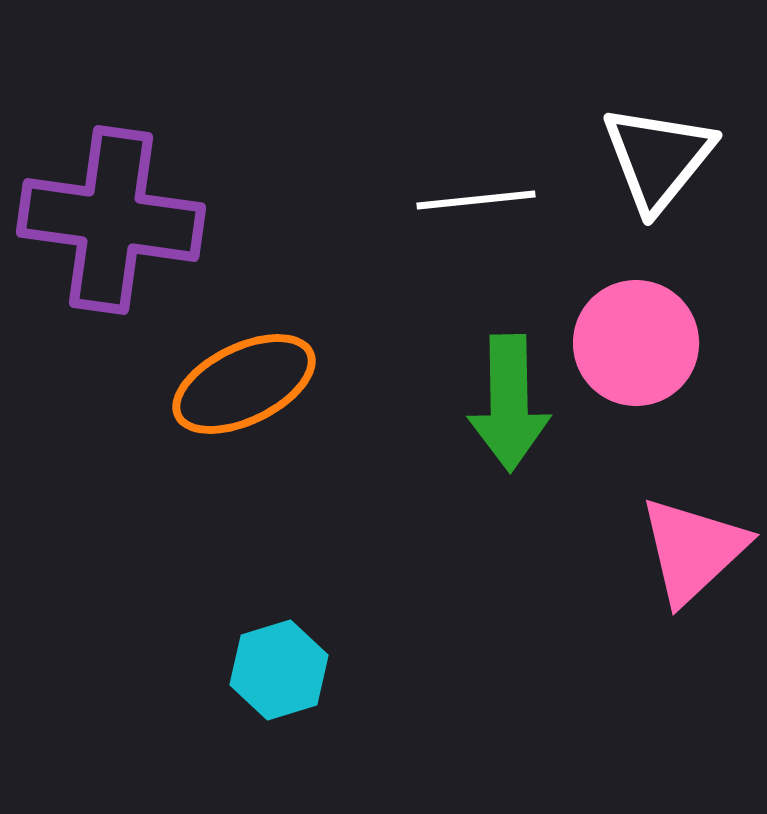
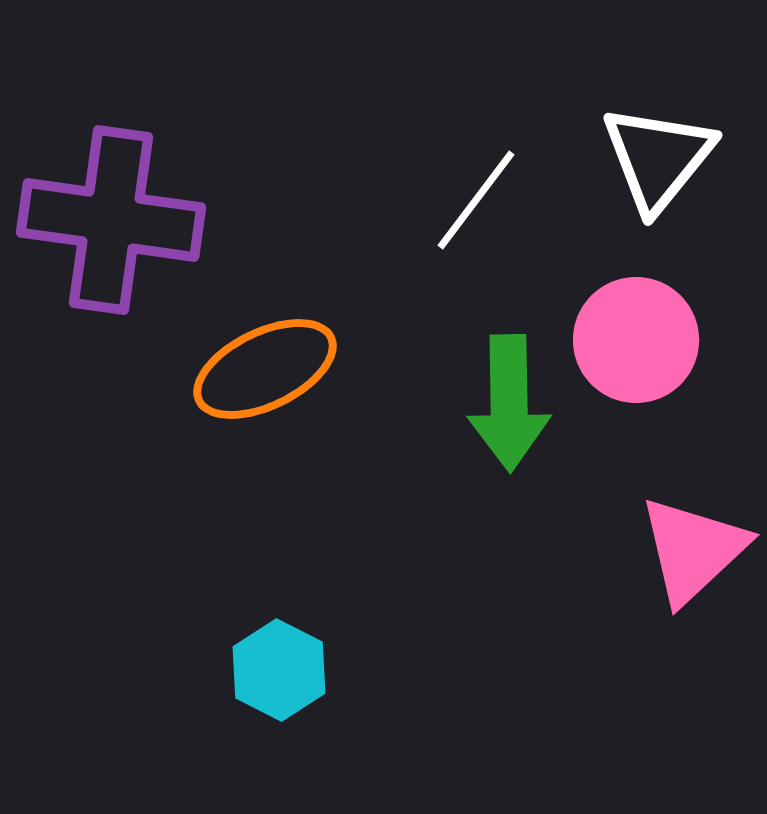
white line: rotated 47 degrees counterclockwise
pink circle: moved 3 px up
orange ellipse: moved 21 px right, 15 px up
cyan hexagon: rotated 16 degrees counterclockwise
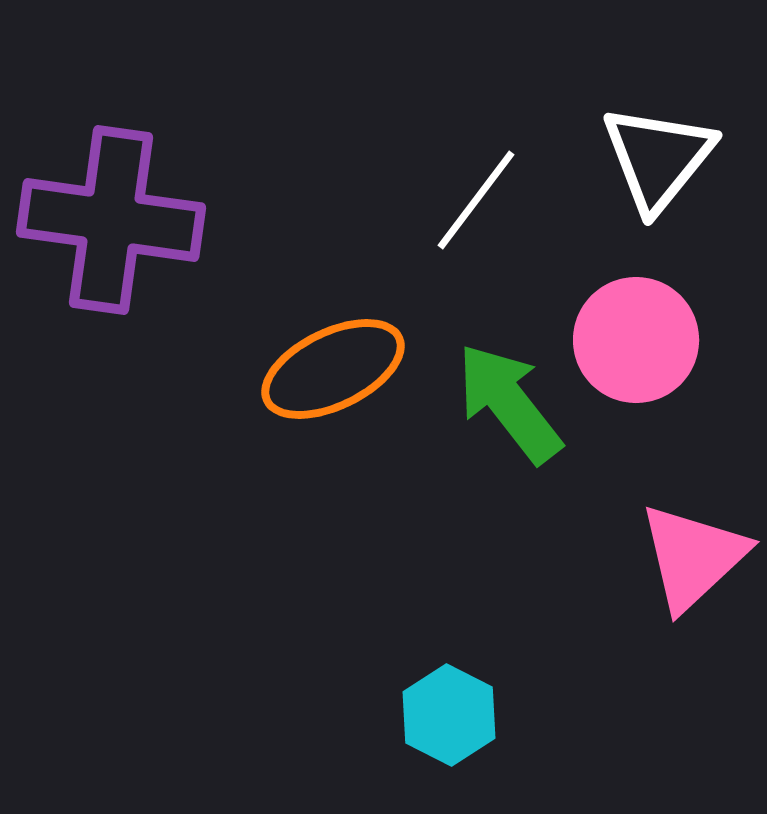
orange ellipse: moved 68 px right
green arrow: rotated 143 degrees clockwise
pink triangle: moved 7 px down
cyan hexagon: moved 170 px right, 45 px down
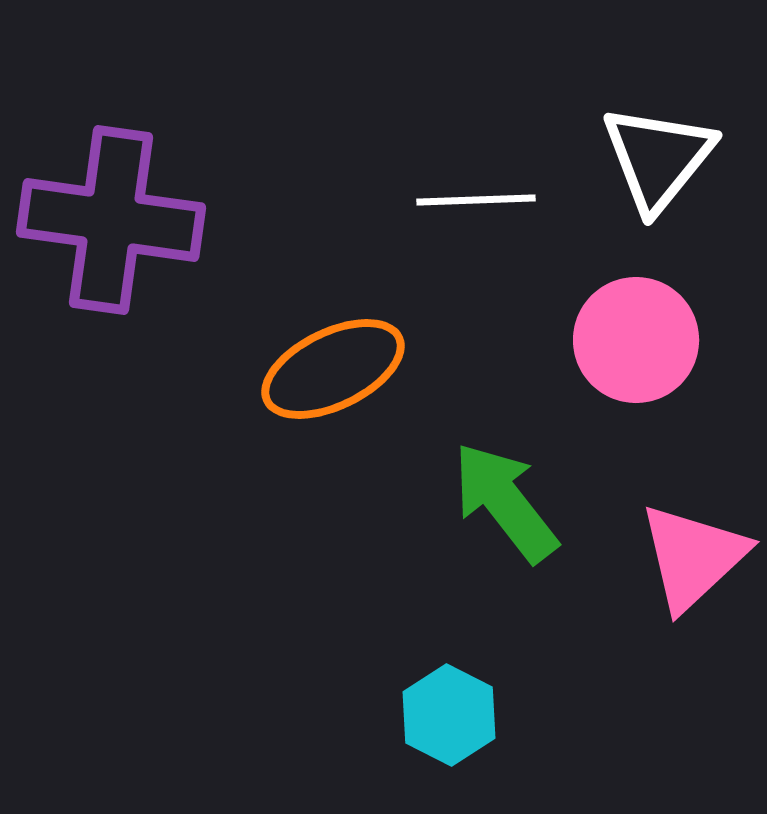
white line: rotated 51 degrees clockwise
green arrow: moved 4 px left, 99 px down
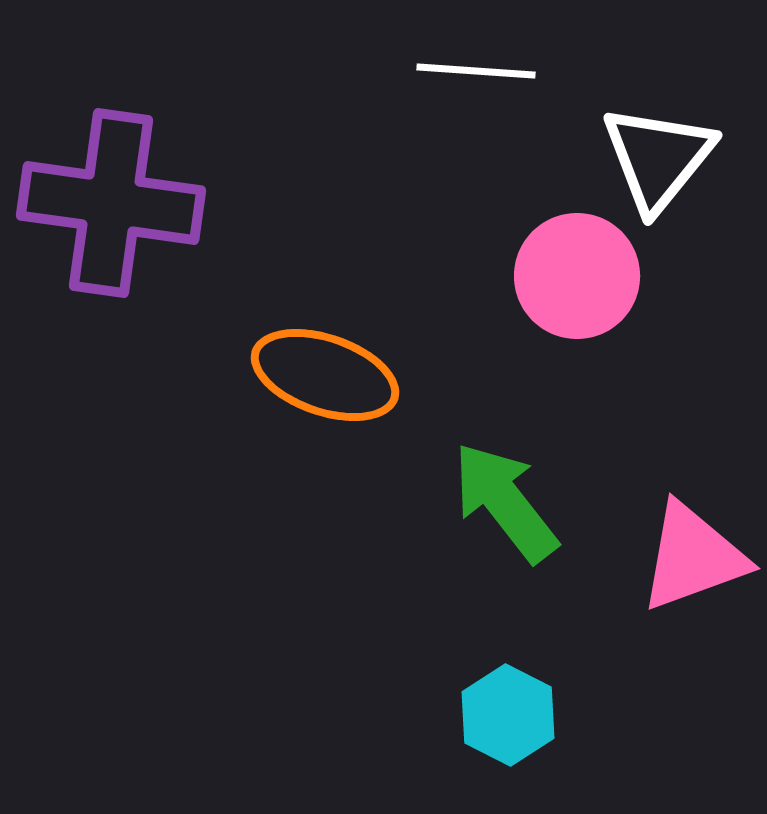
white line: moved 129 px up; rotated 6 degrees clockwise
purple cross: moved 17 px up
pink circle: moved 59 px left, 64 px up
orange ellipse: moved 8 px left, 6 px down; rotated 45 degrees clockwise
pink triangle: rotated 23 degrees clockwise
cyan hexagon: moved 59 px right
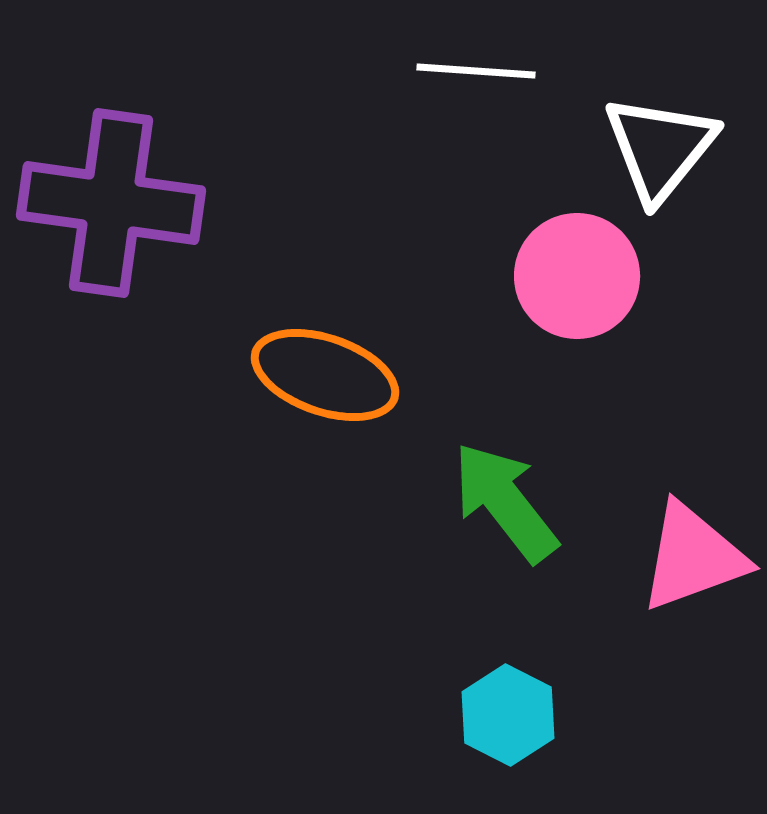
white triangle: moved 2 px right, 10 px up
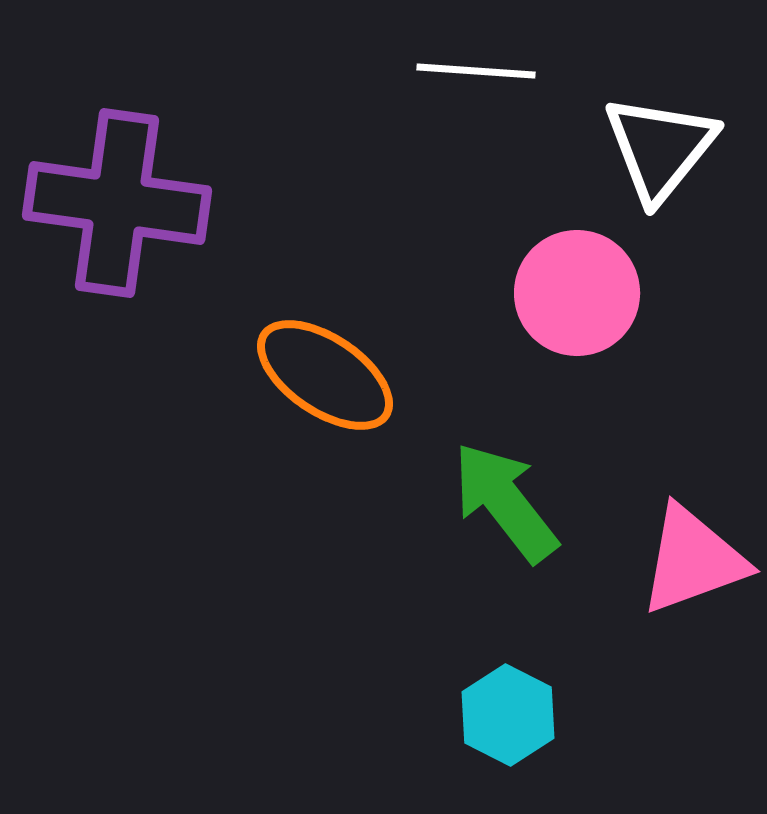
purple cross: moved 6 px right
pink circle: moved 17 px down
orange ellipse: rotated 15 degrees clockwise
pink triangle: moved 3 px down
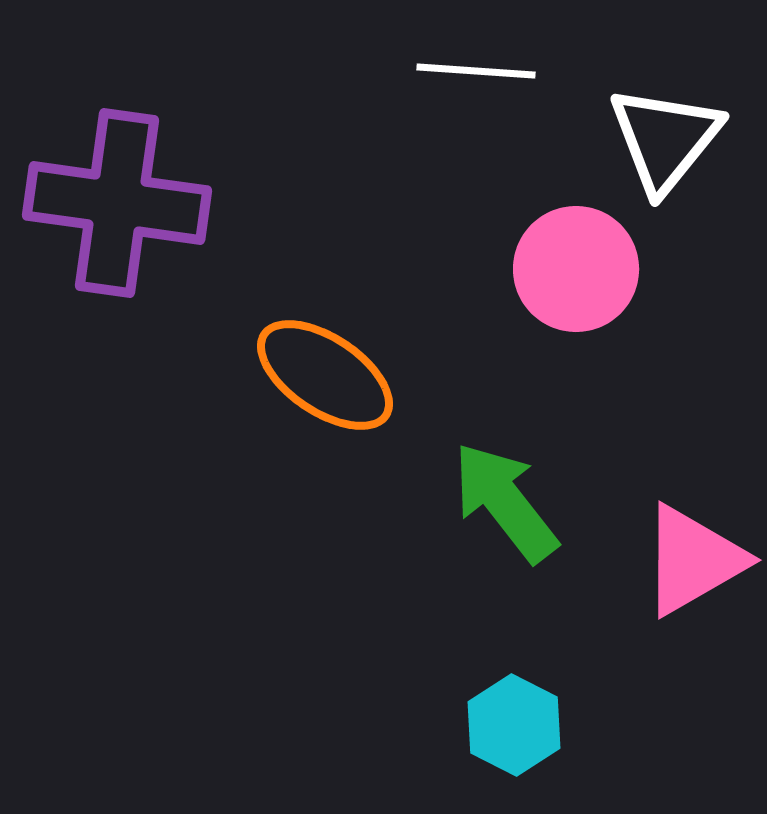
white triangle: moved 5 px right, 9 px up
pink circle: moved 1 px left, 24 px up
pink triangle: rotated 10 degrees counterclockwise
cyan hexagon: moved 6 px right, 10 px down
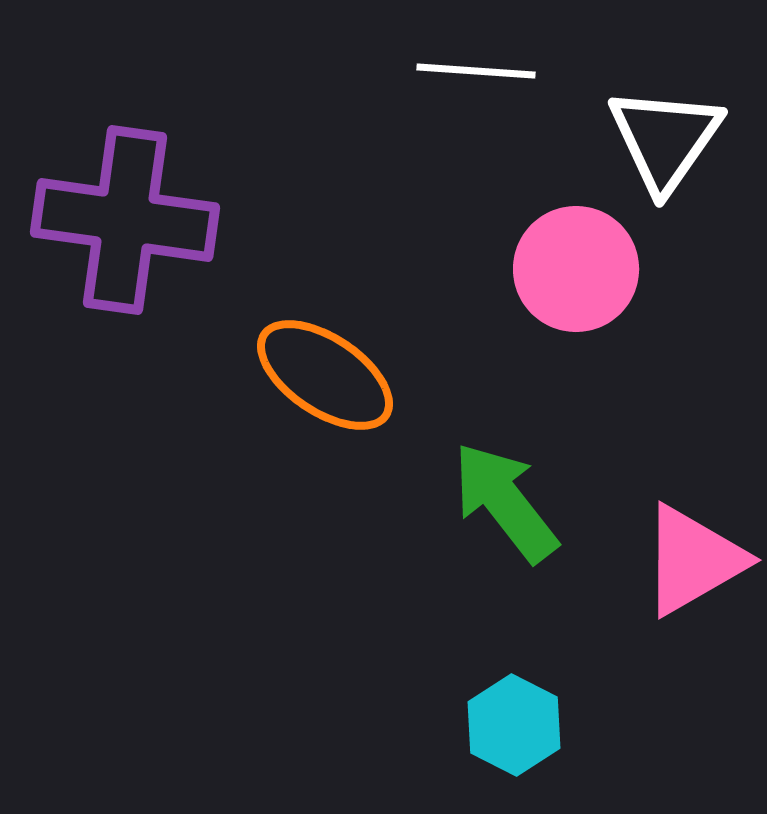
white triangle: rotated 4 degrees counterclockwise
purple cross: moved 8 px right, 17 px down
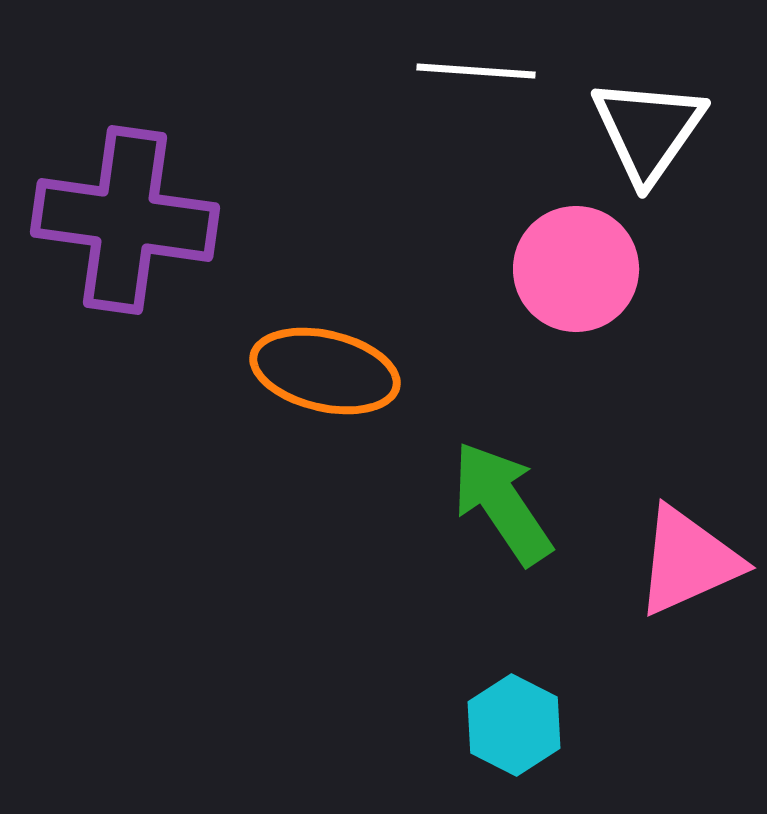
white triangle: moved 17 px left, 9 px up
orange ellipse: moved 4 px up; rotated 21 degrees counterclockwise
green arrow: moved 3 px left, 1 px down; rotated 4 degrees clockwise
pink triangle: moved 5 px left, 1 px down; rotated 6 degrees clockwise
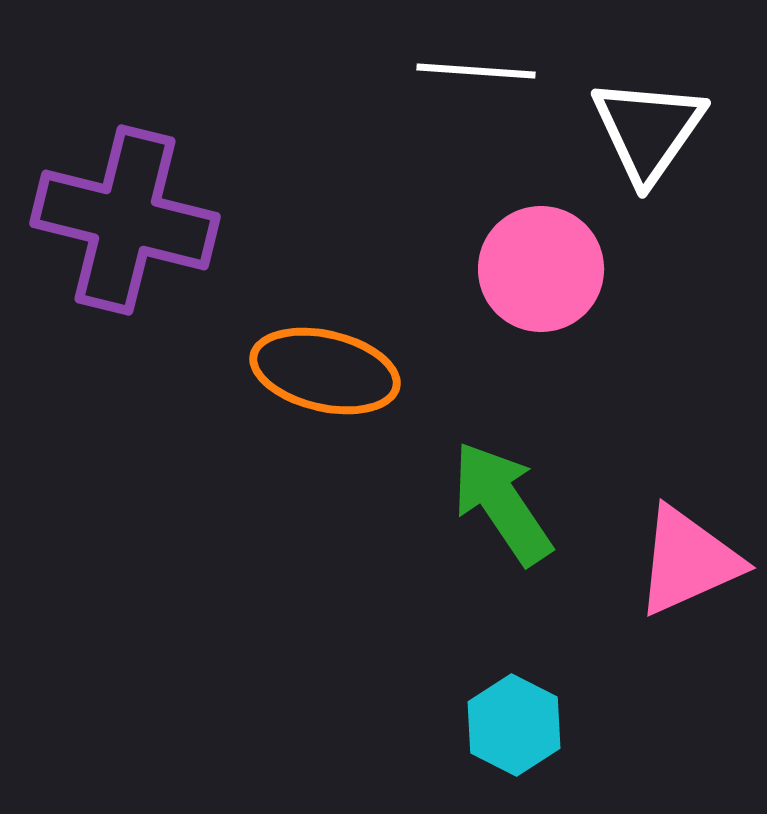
purple cross: rotated 6 degrees clockwise
pink circle: moved 35 px left
